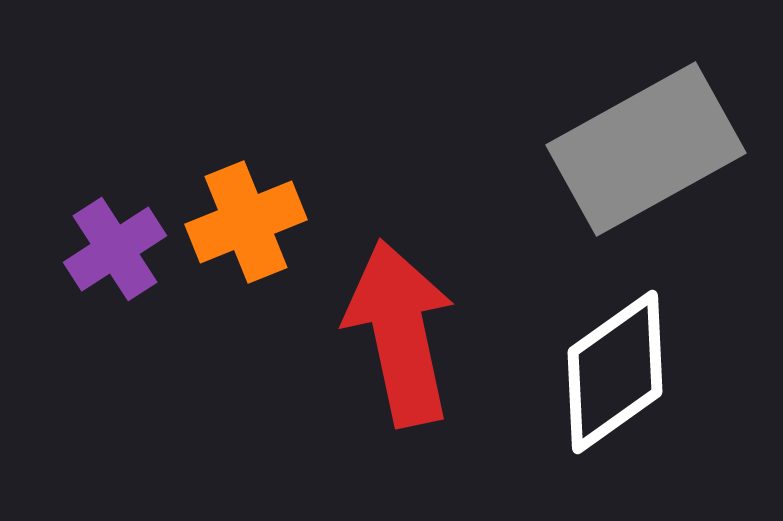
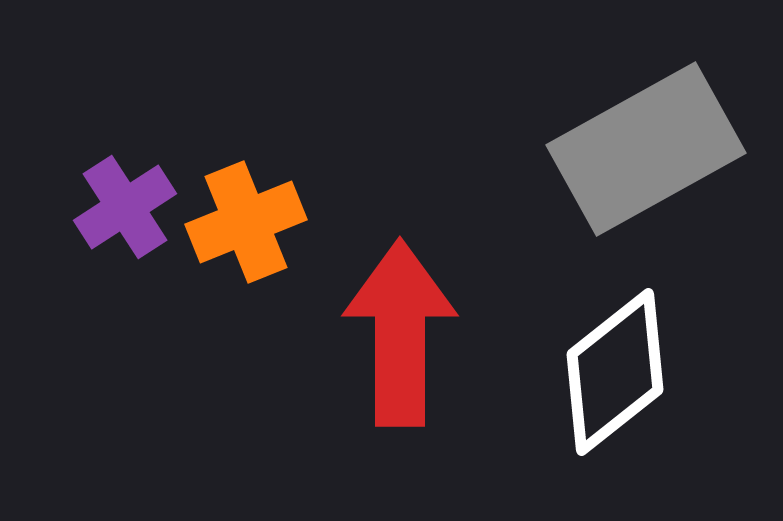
purple cross: moved 10 px right, 42 px up
red arrow: rotated 12 degrees clockwise
white diamond: rotated 3 degrees counterclockwise
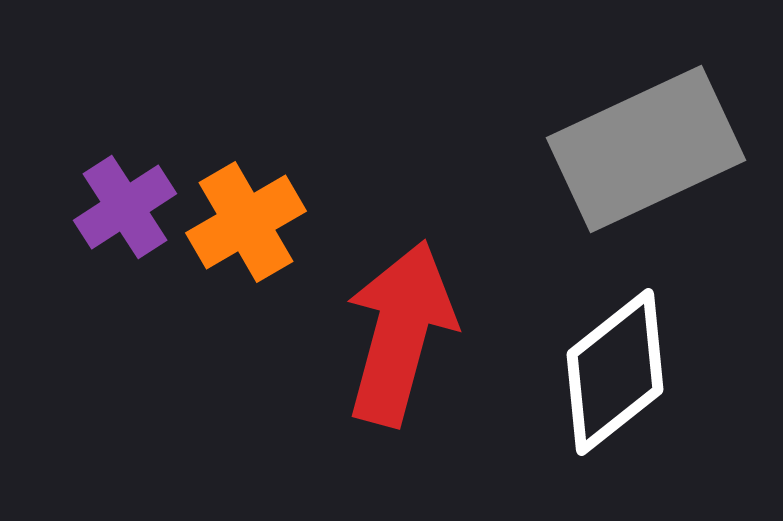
gray rectangle: rotated 4 degrees clockwise
orange cross: rotated 8 degrees counterclockwise
red arrow: rotated 15 degrees clockwise
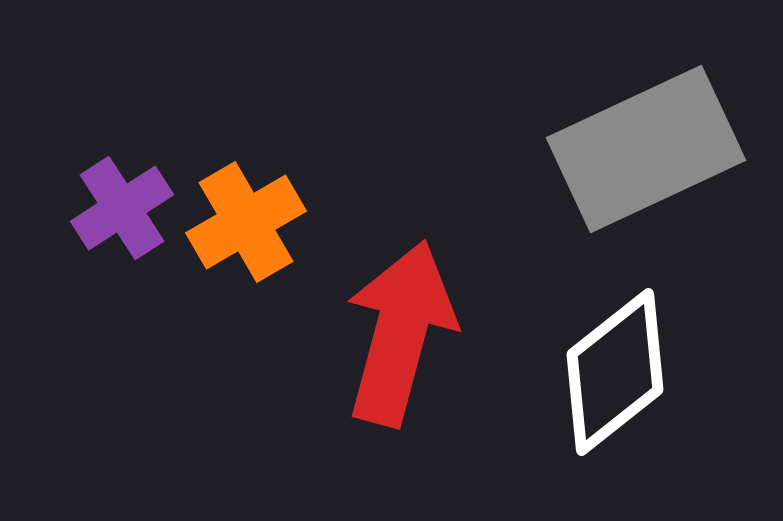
purple cross: moved 3 px left, 1 px down
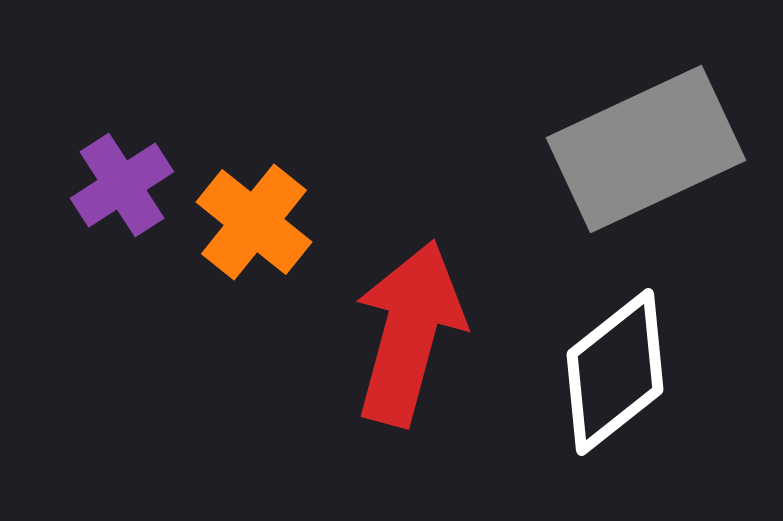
purple cross: moved 23 px up
orange cross: moved 8 px right; rotated 21 degrees counterclockwise
red arrow: moved 9 px right
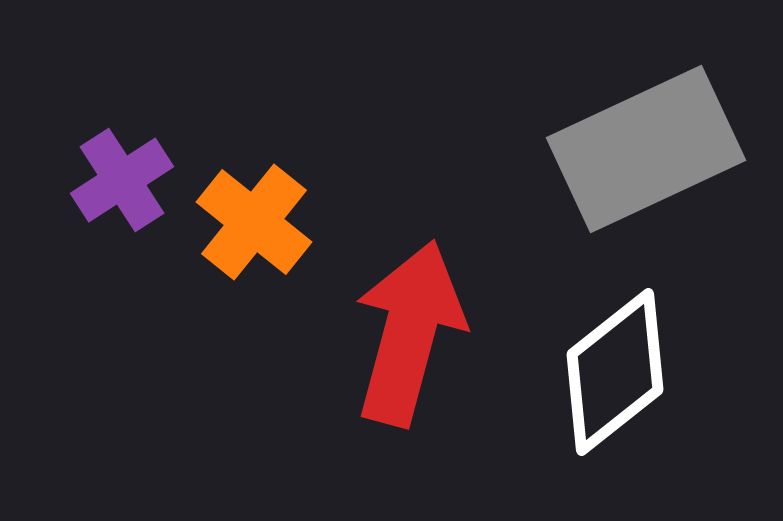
purple cross: moved 5 px up
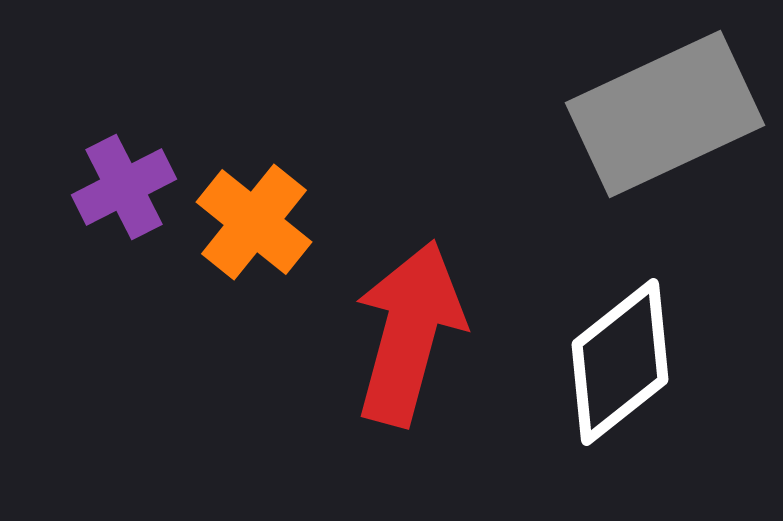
gray rectangle: moved 19 px right, 35 px up
purple cross: moved 2 px right, 7 px down; rotated 6 degrees clockwise
white diamond: moved 5 px right, 10 px up
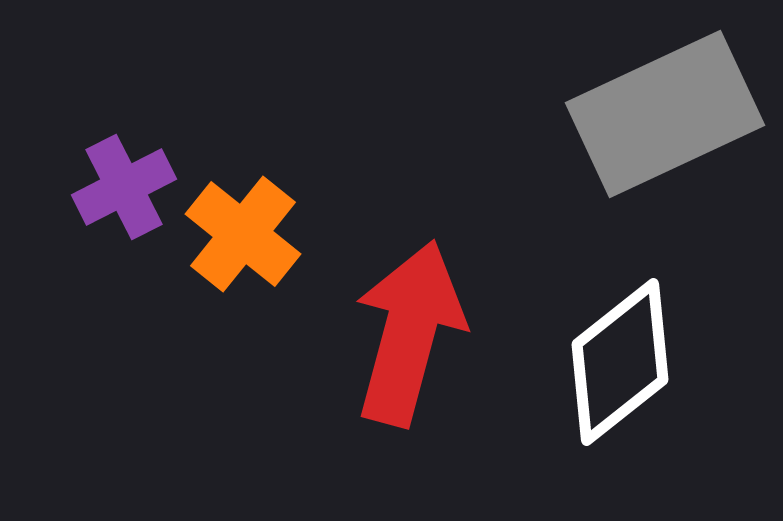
orange cross: moved 11 px left, 12 px down
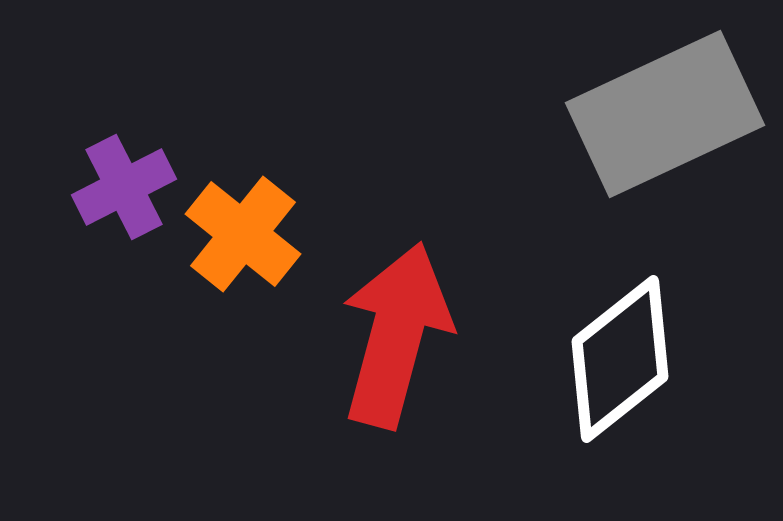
red arrow: moved 13 px left, 2 px down
white diamond: moved 3 px up
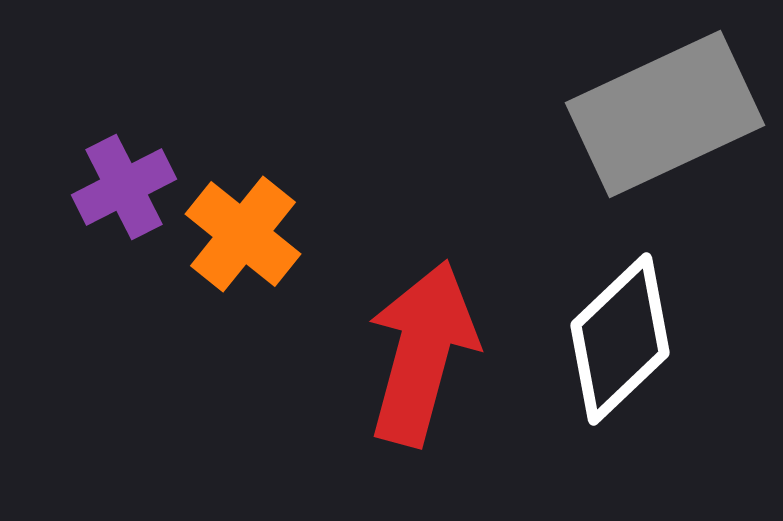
red arrow: moved 26 px right, 18 px down
white diamond: moved 20 px up; rotated 5 degrees counterclockwise
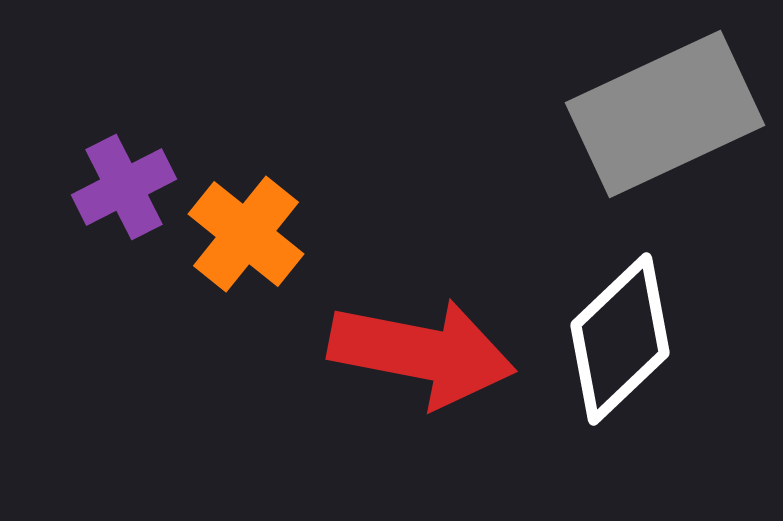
orange cross: moved 3 px right
red arrow: rotated 86 degrees clockwise
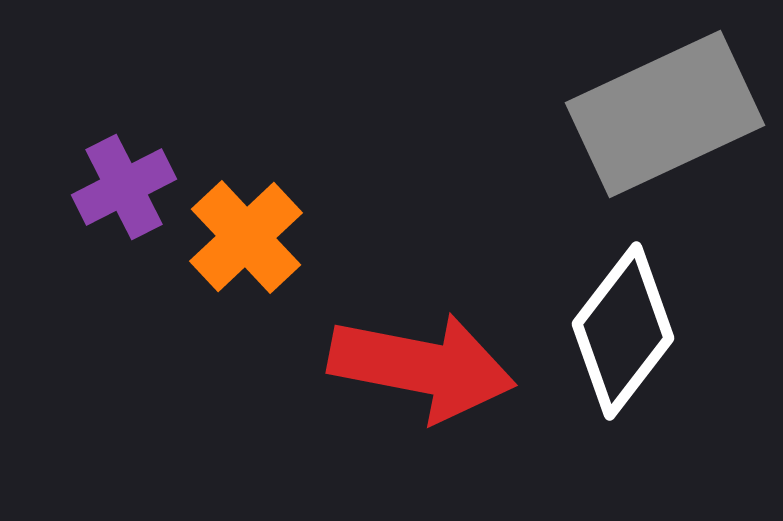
orange cross: moved 3 px down; rotated 8 degrees clockwise
white diamond: moved 3 px right, 8 px up; rotated 9 degrees counterclockwise
red arrow: moved 14 px down
